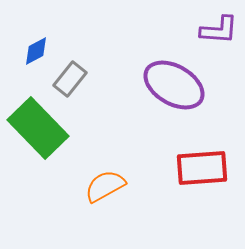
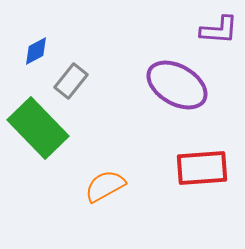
gray rectangle: moved 1 px right, 2 px down
purple ellipse: moved 3 px right
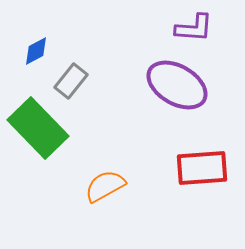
purple L-shape: moved 25 px left, 2 px up
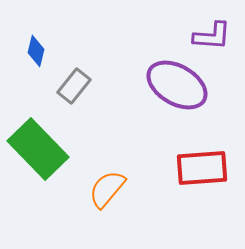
purple L-shape: moved 18 px right, 8 px down
blue diamond: rotated 48 degrees counterclockwise
gray rectangle: moved 3 px right, 5 px down
green rectangle: moved 21 px down
orange semicircle: moved 2 px right, 3 px down; rotated 21 degrees counterclockwise
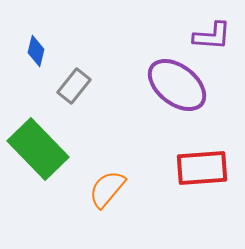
purple ellipse: rotated 8 degrees clockwise
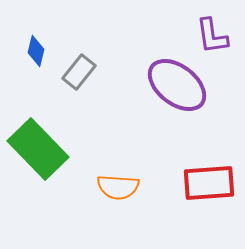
purple L-shape: rotated 78 degrees clockwise
gray rectangle: moved 5 px right, 14 px up
red rectangle: moved 7 px right, 15 px down
orange semicircle: moved 11 px right, 2 px up; rotated 126 degrees counterclockwise
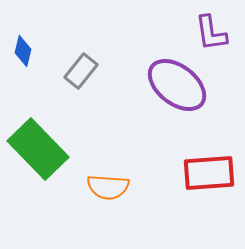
purple L-shape: moved 1 px left, 3 px up
blue diamond: moved 13 px left
gray rectangle: moved 2 px right, 1 px up
red rectangle: moved 10 px up
orange semicircle: moved 10 px left
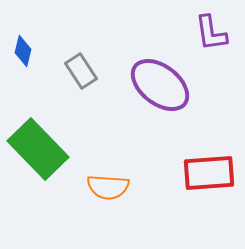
gray rectangle: rotated 72 degrees counterclockwise
purple ellipse: moved 17 px left
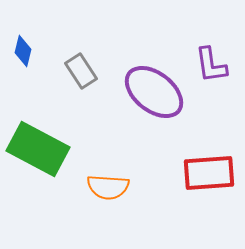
purple L-shape: moved 32 px down
purple ellipse: moved 6 px left, 7 px down
green rectangle: rotated 18 degrees counterclockwise
